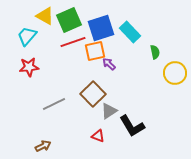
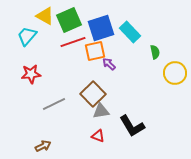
red star: moved 2 px right, 7 px down
gray triangle: moved 8 px left; rotated 24 degrees clockwise
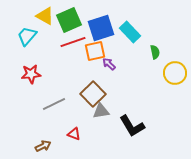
red triangle: moved 24 px left, 2 px up
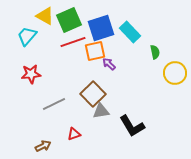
red triangle: rotated 40 degrees counterclockwise
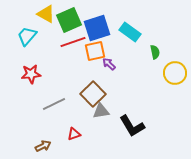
yellow triangle: moved 1 px right, 2 px up
blue square: moved 4 px left
cyan rectangle: rotated 10 degrees counterclockwise
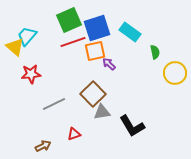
yellow triangle: moved 31 px left, 33 px down; rotated 12 degrees clockwise
gray triangle: moved 1 px right, 1 px down
